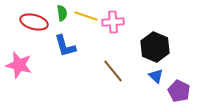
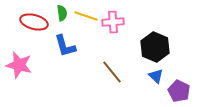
brown line: moved 1 px left, 1 px down
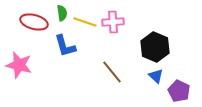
yellow line: moved 1 px left, 6 px down
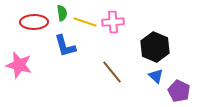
red ellipse: rotated 16 degrees counterclockwise
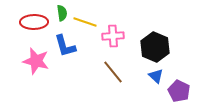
pink cross: moved 14 px down
pink star: moved 17 px right, 4 px up
brown line: moved 1 px right
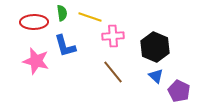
yellow line: moved 5 px right, 5 px up
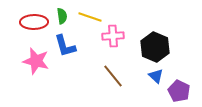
green semicircle: moved 3 px down
brown line: moved 4 px down
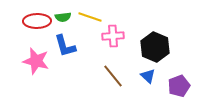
green semicircle: moved 1 px right, 1 px down; rotated 91 degrees clockwise
red ellipse: moved 3 px right, 1 px up
blue triangle: moved 8 px left
purple pentagon: moved 5 px up; rotated 25 degrees clockwise
